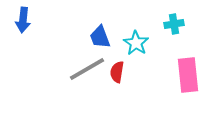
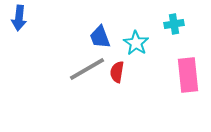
blue arrow: moved 4 px left, 2 px up
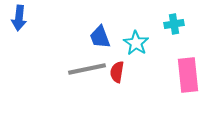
gray line: rotated 18 degrees clockwise
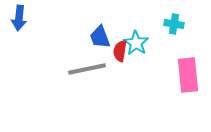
cyan cross: rotated 18 degrees clockwise
red semicircle: moved 3 px right, 21 px up
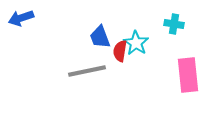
blue arrow: moved 2 px right; rotated 65 degrees clockwise
gray line: moved 2 px down
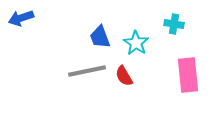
red semicircle: moved 4 px right, 25 px down; rotated 40 degrees counterclockwise
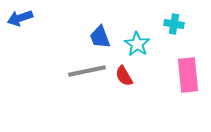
blue arrow: moved 1 px left
cyan star: moved 1 px right, 1 px down
